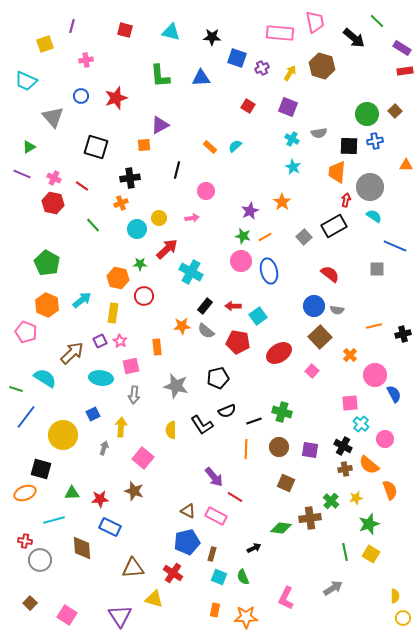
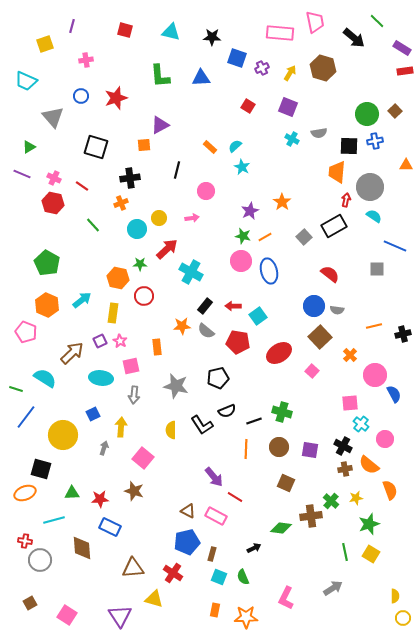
brown hexagon at (322, 66): moved 1 px right, 2 px down
cyan star at (293, 167): moved 51 px left
brown cross at (310, 518): moved 1 px right, 2 px up
brown square at (30, 603): rotated 16 degrees clockwise
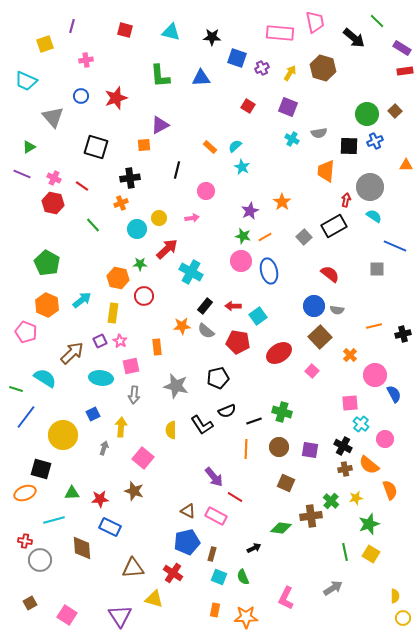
blue cross at (375, 141): rotated 14 degrees counterclockwise
orange trapezoid at (337, 172): moved 11 px left, 1 px up
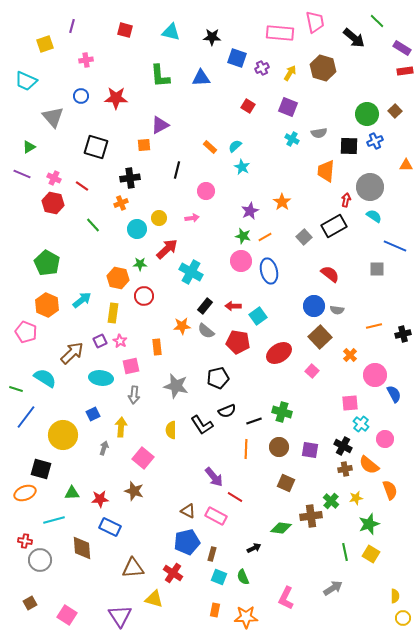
red star at (116, 98): rotated 20 degrees clockwise
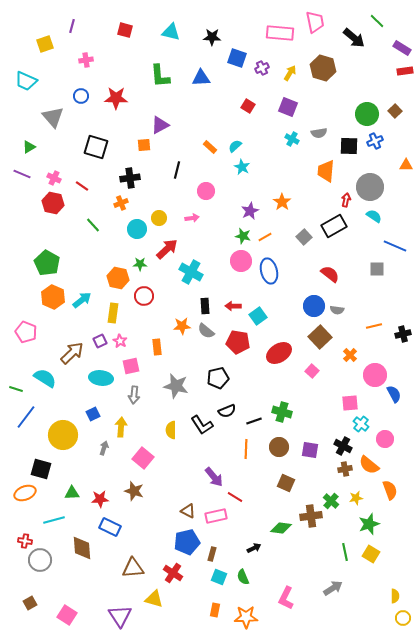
orange hexagon at (47, 305): moved 6 px right, 8 px up
black rectangle at (205, 306): rotated 42 degrees counterclockwise
pink rectangle at (216, 516): rotated 40 degrees counterclockwise
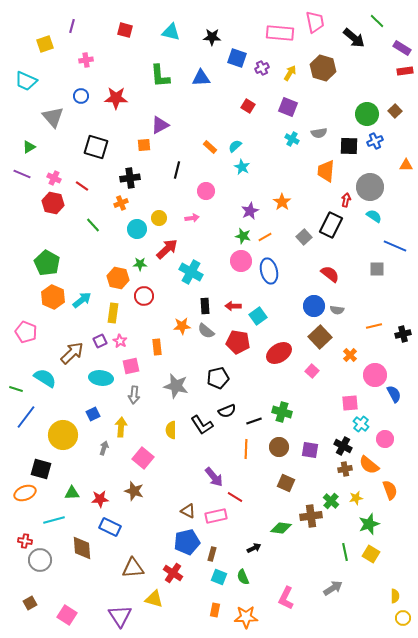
black rectangle at (334, 226): moved 3 px left, 1 px up; rotated 35 degrees counterclockwise
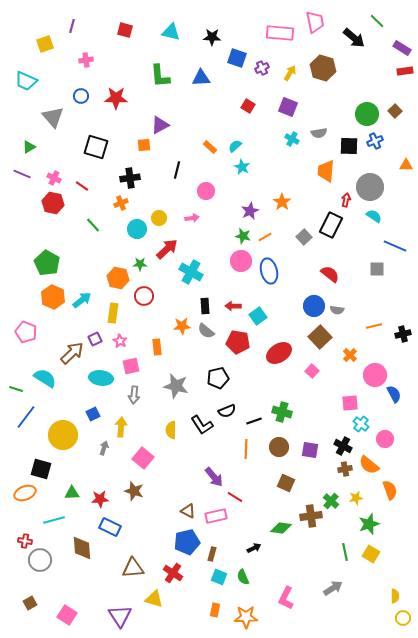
purple square at (100, 341): moved 5 px left, 2 px up
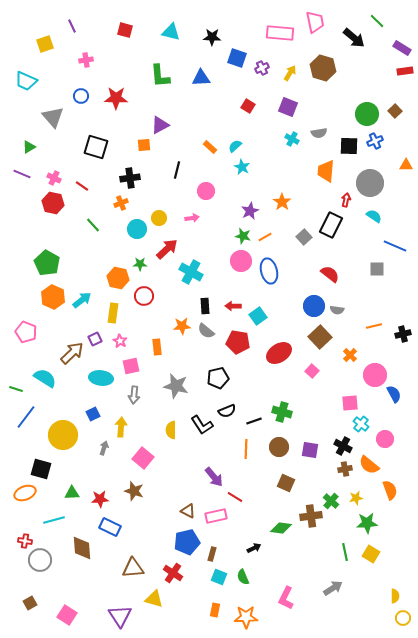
purple line at (72, 26): rotated 40 degrees counterclockwise
gray circle at (370, 187): moved 4 px up
green star at (369, 524): moved 2 px left, 1 px up; rotated 15 degrees clockwise
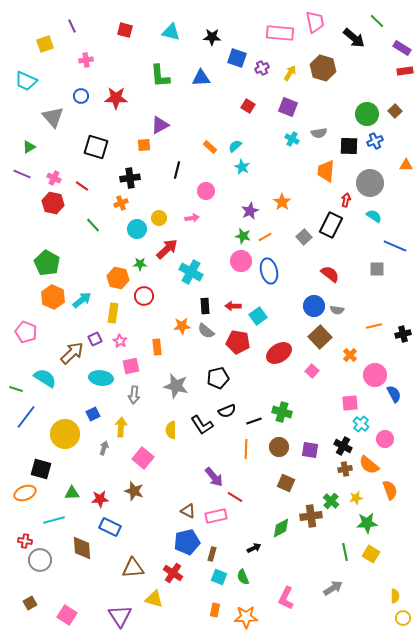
yellow circle at (63, 435): moved 2 px right, 1 px up
green diamond at (281, 528): rotated 35 degrees counterclockwise
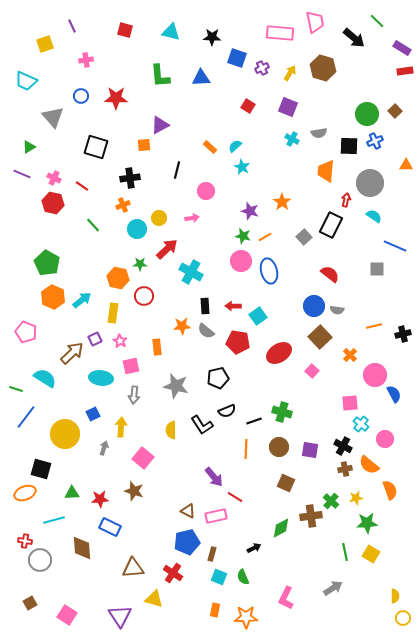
orange cross at (121, 203): moved 2 px right, 2 px down
purple star at (250, 211): rotated 30 degrees counterclockwise
